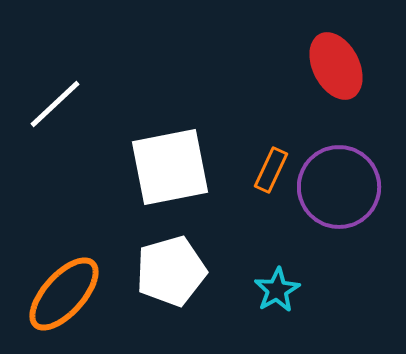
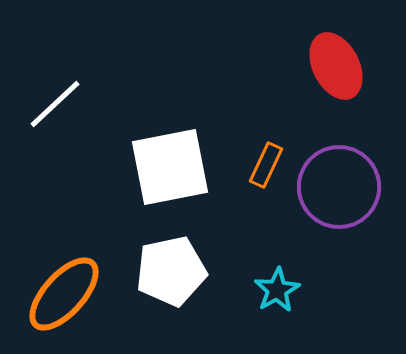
orange rectangle: moved 5 px left, 5 px up
white pentagon: rotated 4 degrees clockwise
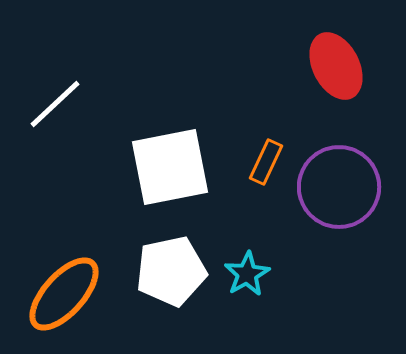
orange rectangle: moved 3 px up
cyan star: moved 30 px left, 16 px up
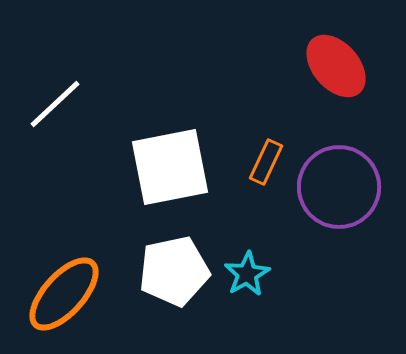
red ellipse: rotated 14 degrees counterclockwise
white pentagon: moved 3 px right
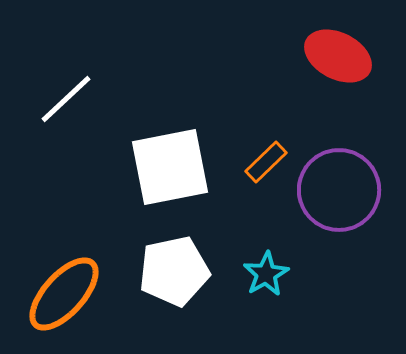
red ellipse: moved 2 px right, 10 px up; rotated 22 degrees counterclockwise
white line: moved 11 px right, 5 px up
orange rectangle: rotated 21 degrees clockwise
purple circle: moved 3 px down
cyan star: moved 19 px right
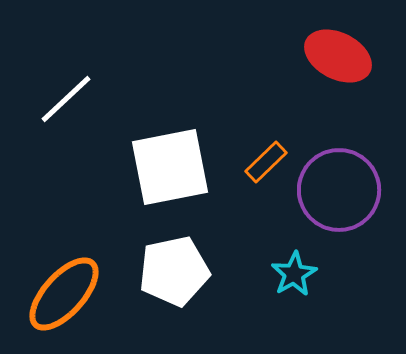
cyan star: moved 28 px right
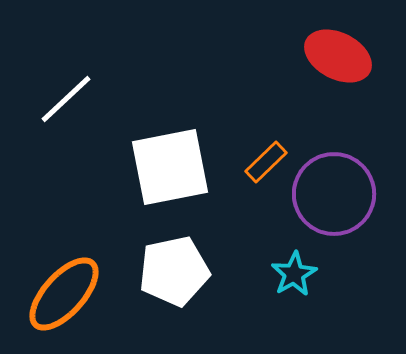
purple circle: moved 5 px left, 4 px down
